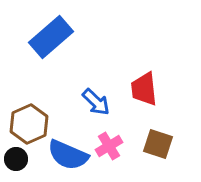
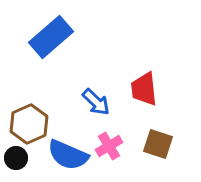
black circle: moved 1 px up
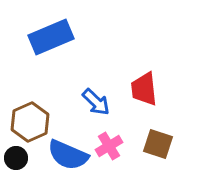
blue rectangle: rotated 18 degrees clockwise
brown hexagon: moved 1 px right, 2 px up
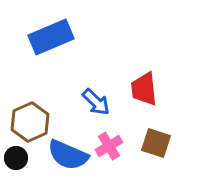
brown square: moved 2 px left, 1 px up
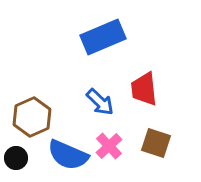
blue rectangle: moved 52 px right
blue arrow: moved 4 px right
brown hexagon: moved 2 px right, 5 px up
pink cross: rotated 12 degrees counterclockwise
